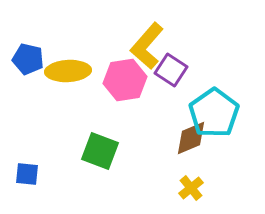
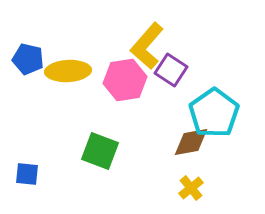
brown diamond: moved 4 px down; rotated 12 degrees clockwise
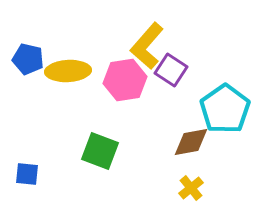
cyan pentagon: moved 11 px right, 4 px up
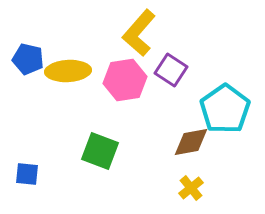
yellow L-shape: moved 8 px left, 13 px up
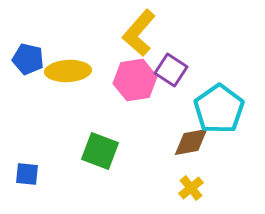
pink hexagon: moved 10 px right
cyan pentagon: moved 6 px left
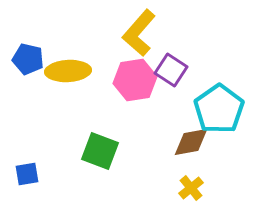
blue square: rotated 15 degrees counterclockwise
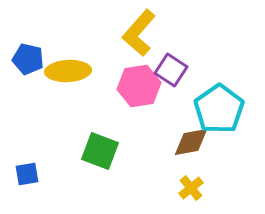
pink hexagon: moved 4 px right, 6 px down
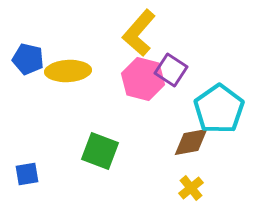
pink hexagon: moved 4 px right, 7 px up; rotated 24 degrees clockwise
